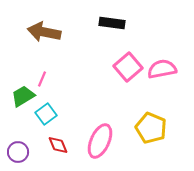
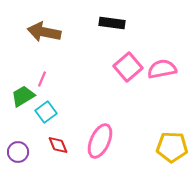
cyan square: moved 2 px up
yellow pentagon: moved 21 px right, 19 px down; rotated 20 degrees counterclockwise
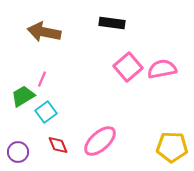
pink ellipse: rotated 24 degrees clockwise
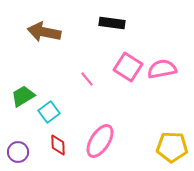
pink square: rotated 16 degrees counterclockwise
pink line: moved 45 px right; rotated 63 degrees counterclockwise
cyan square: moved 3 px right
pink ellipse: rotated 16 degrees counterclockwise
red diamond: rotated 20 degrees clockwise
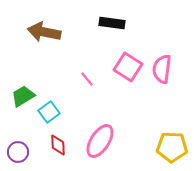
pink semicircle: rotated 72 degrees counterclockwise
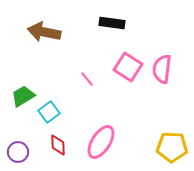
pink ellipse: moved 1 px right, 1 px down
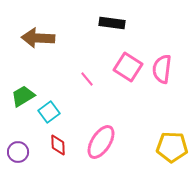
brown arrow: moved 6 px left, 6 px down; rotated 8 degrees counterclockwise
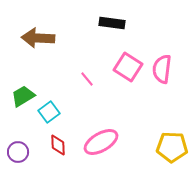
pink ellipse: rotated 28 degrees clockwise
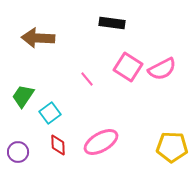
pink semicircle: rotated 124 degrees counterclockwise
green trapezoid: rotated 25 degrees counterclockwise
cyan square: moved 1 px right, 1 px down
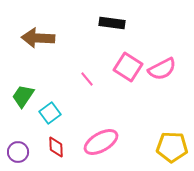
red diamond: moved 2 px left, 2 px down
